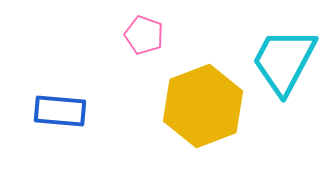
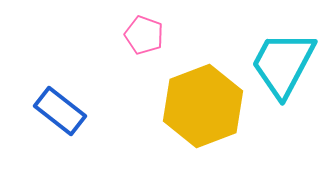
cyan trapezoid: moved 1 px left, 3 px down
blue rectangle: rotated 33 degrees clockwise
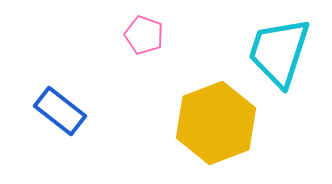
cyan trapezoid: moved 4 px left, 12 px up; rotated 10 degrees counterclockwise
yellow hexagon: moved 13 px right, 17 px down
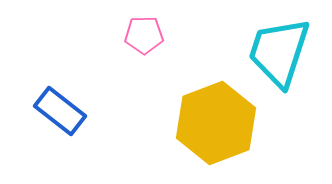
pink pentagon: rotated 21 degrees counterclockwise
